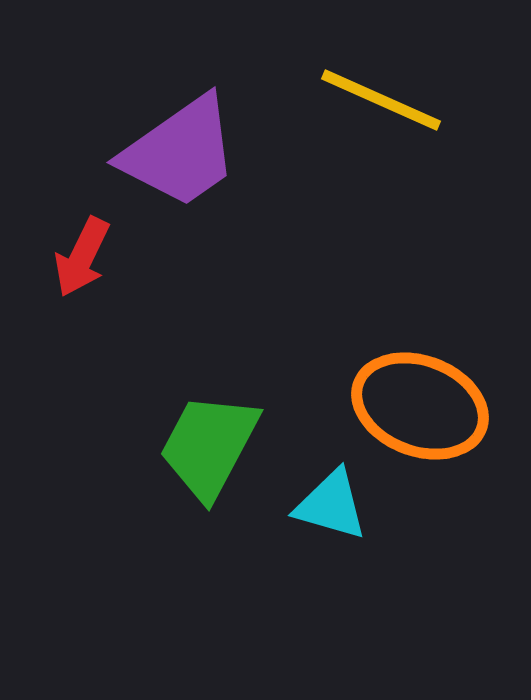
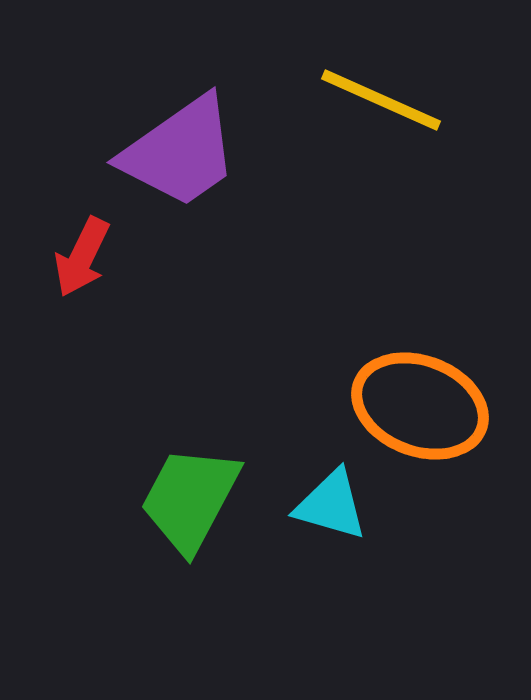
green trapezoid: moved 19 px left, 53 px down
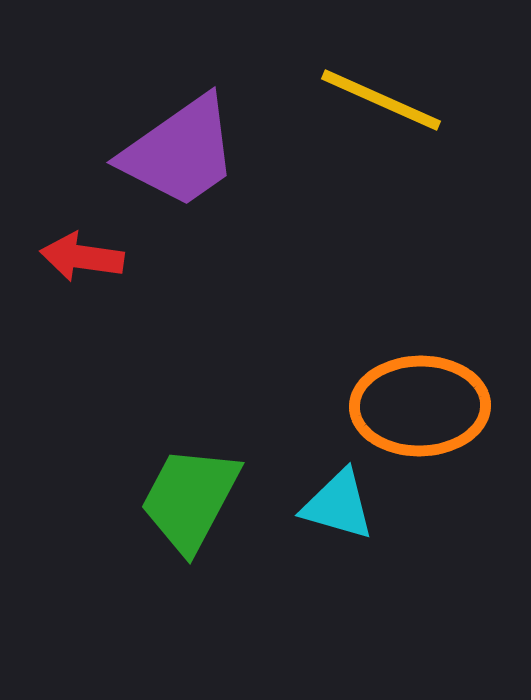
red arrow: rotated 72 degrees clockwise
orange ellipse: rotated 22 degrees counterclockwise
cyan triangle: moved 7 px right
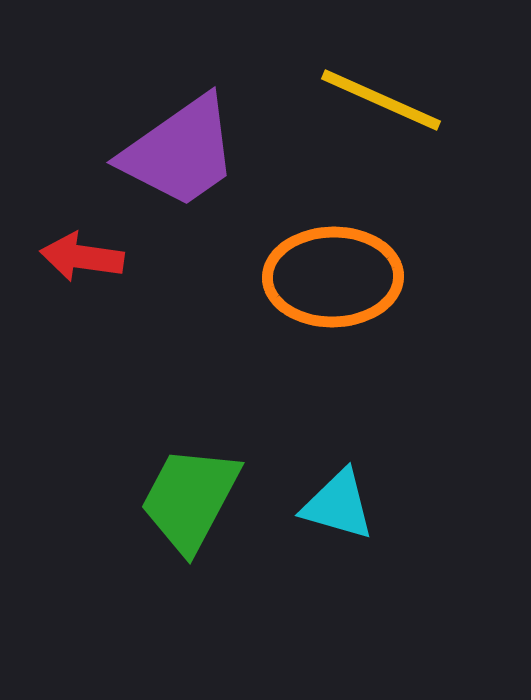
orange ellipse: moved 87 px left, 129 px up
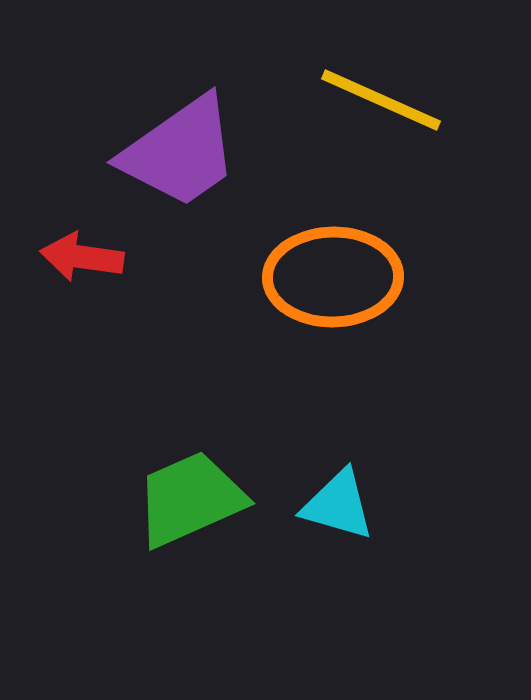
green trapezoid: rotated 38 degrees clockwise
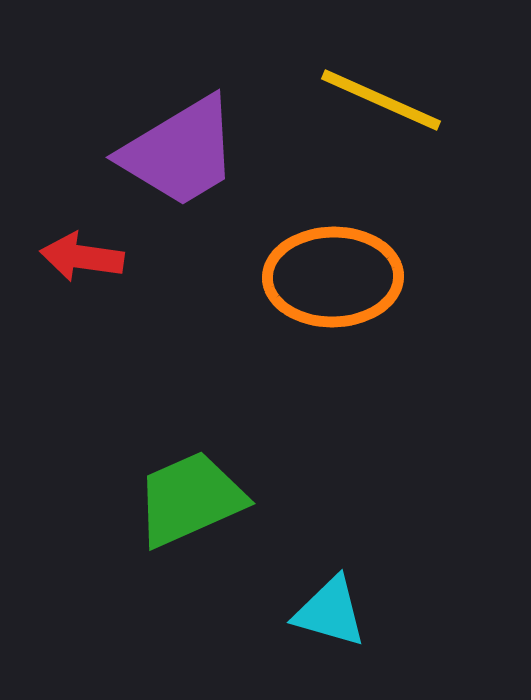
purple trapezoid: rotated 4 degrees clockwise
cyan triangle: moved 8 px left, 107 px down
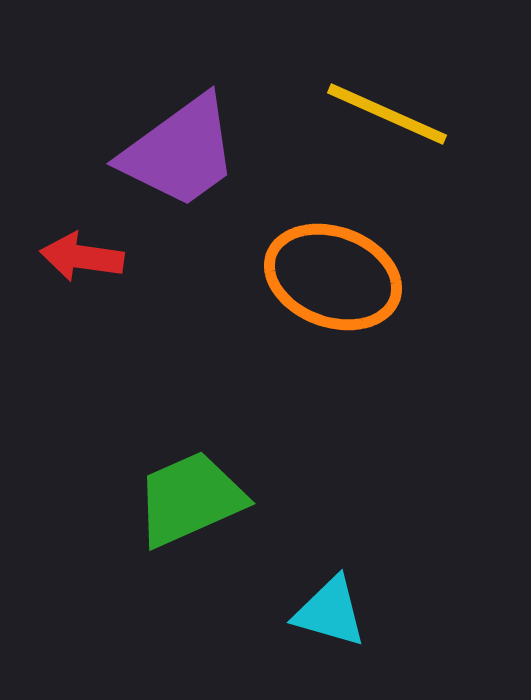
yellow line: moved 6 px right, 14 px down
purple trapezoid: rotated 5 degrees counterclockwise
orange ellipse: rotated 21 degrees clockwise
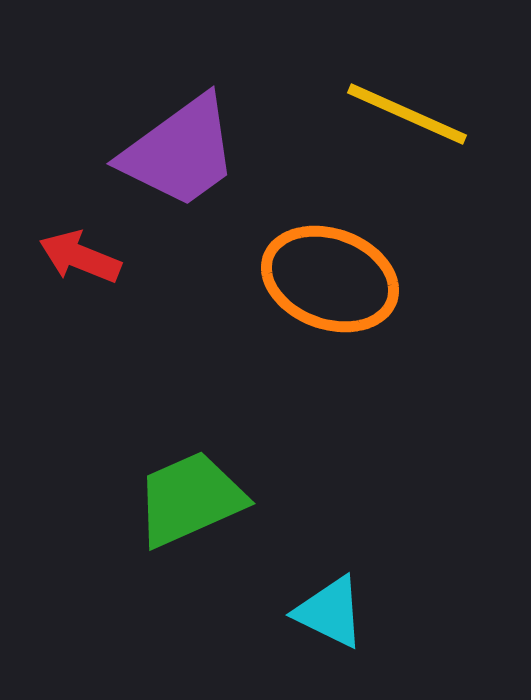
yellow line: moved 20 px right
red arrow: moved 2 px left; rotated 14 degrees clockwise
orange ellipse: moved 3 px left, 2 px down
cyan triangle: rotated 10 degrees clockwise
